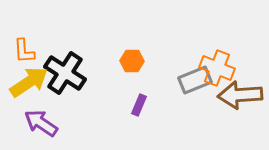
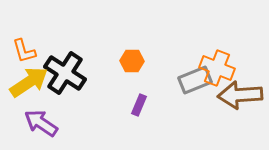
orange L-shape: rotated 12 degrees counterclockwise
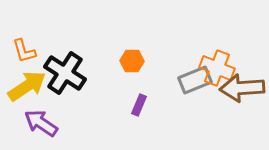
yellow arrow: moved 2 px left, 4 px down
brown arrow: moved 2 px right, 7 px up
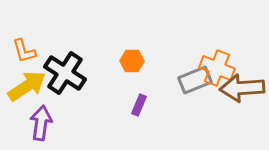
purple arrow: rotated 64 degrees clockwise
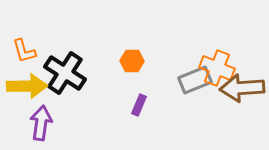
yellow arrow: rotated 33 degrees clockwise
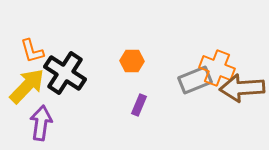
orange L-shape: moved 8 px right
yellow arrow: rotated 45 degrees counterclockwise
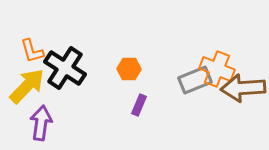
orange hexagon: moved 3 px left, 8 px down
orange cross: moved 1 px down
black cross: moved 5 px up
brown arrow: moved 1 px right
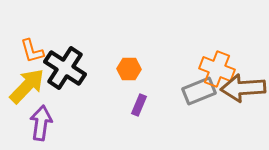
gray rectangle: moved 4 px right, 11 px down
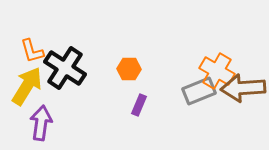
orange cross: moved 2 px down; rotated 8 degrees clockwise
yellow arrow: rotated 12 degrees counterclockwise
